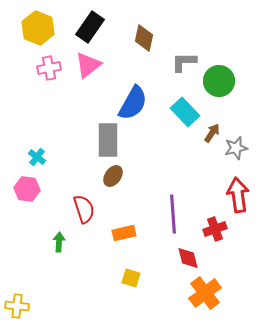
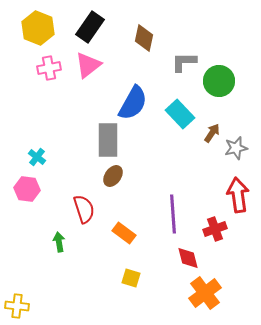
cyan rectangle: moved 5 px left, 2 px down
orange rectangle: rotated 50 degrees clockwise
green arrow: rotated 12 degrees counterclockwise
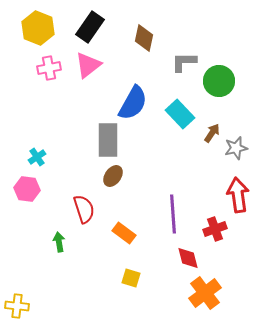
cyan cross: rotated 18 degrees clockwise
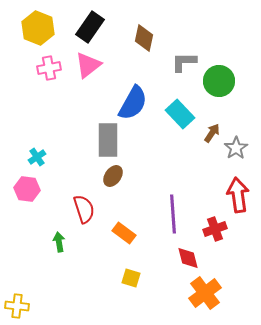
gray star: rotated 20 degrees counterclockwise
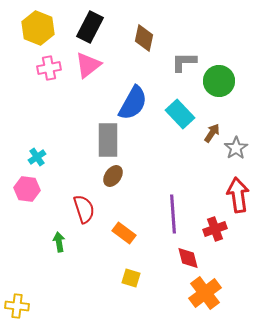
black rectangle: rotated 8 degrees counterclockwise
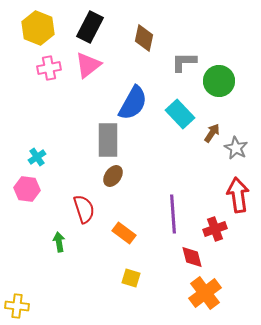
gray star: rotated 10 degrees counterclockwise
red diamond: moved 4 px right, 1 px up
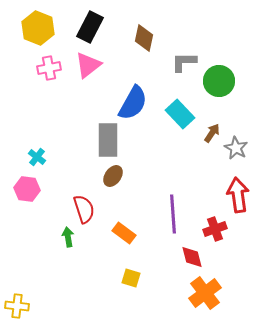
cyan cross: rotated 18 degrees counterclockwise
green arrow: moved 9 px right, 5 px up
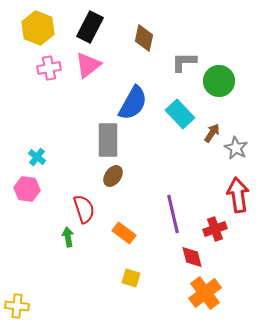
purple line: rotated 9 degrees counterclockwise
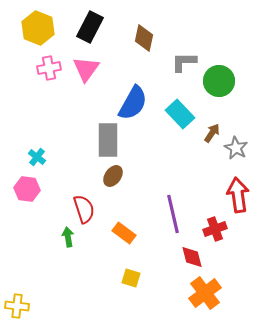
pink triangle: moved 2 px left, 4 px down; rotated 16 degrees counterclockwise
